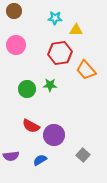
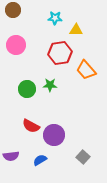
brown circle: moved 1 px left, 1 px up
gray square: moved 2 px down
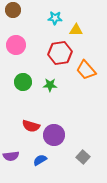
green circle: moved 4 px left, 7 px up
red semicircle: rotated 12 degrees counterclockwise
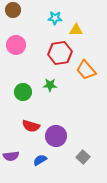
green circle: moved 10 px down
purple circle: moved 2 px right, 1 px down
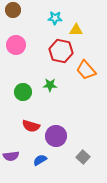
red hexagon: moved 1 px right, 2 px up; rotated 20 degrees clockwise
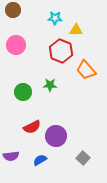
red hexagon: rotated 10 degrees clockwise
red semicircle: moved 1 px right, 1 px down; rotated 42 degrees counterclockwise
gray square: moved 1 px down
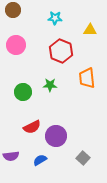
yellow triangle: moved 14 px right
orange trapezoid: moved 1 px right, 8 px down; rotated 35 degrees clockwise
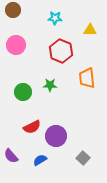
purple semicircle: rotated 56 degrees clockwise
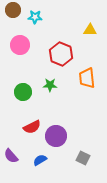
cyan star: moved 20 px left, 1 px up
pink circle: moved 4 px right
red hexagon: moved 3 px down
gray square: rotated 16 degrees counterclockwise
